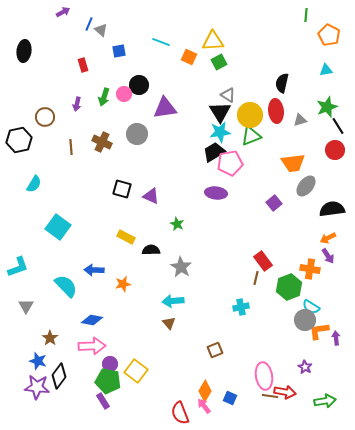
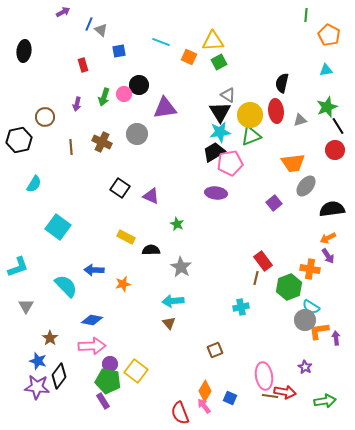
black square at (122, 189): moved 2 px left, 1 px up; rotated 18 degrees clockwise
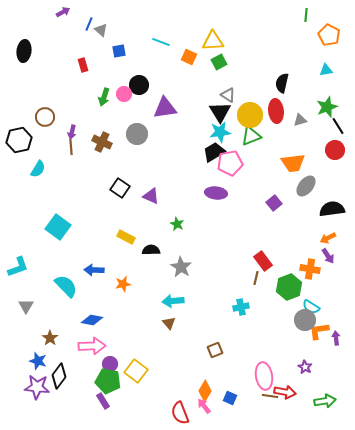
purple arrow at (77, 104): moved 5 px left, 28 px down
cyan semicircle at (34, 184): moved 4 px right, 15 px up
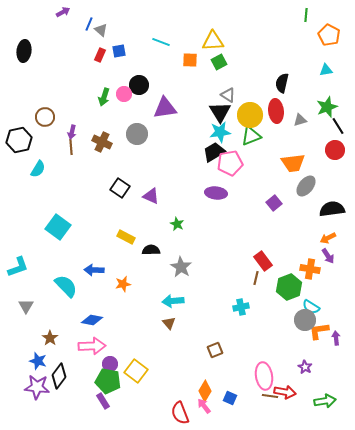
orange square at (189, 57): moved 1 px right, 3 px down; rotated 21 degrees counterclockwise
red rectangle at (83, 65): moved 17 px right, 10 px up; rotated 40 degrees clockwise
